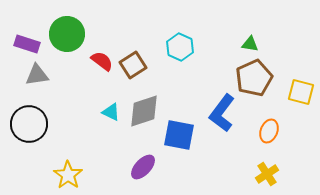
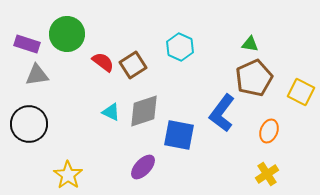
red semicircle: moved 1 px right, 1 px down
yellow square: rotated 12 degrees clockwise
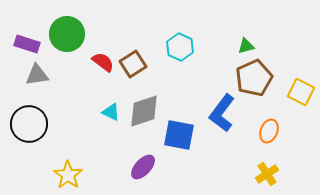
green triangle: moved 4 px left, 2 px down; rotated 24 degrees counterclockwise
brown square: moved 1 px up
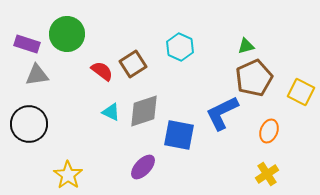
red semicircle: moved 1 px left, 9 px down
blue L-shape: rotated 27 degrees clockwise
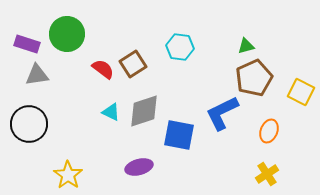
cyan hexagon: rotated 16 degrees counterclockwise
red semicircle: moved 1 px right, 2 px up
purple ellipse: moved 4 px left; rotated 32 degrees clockwise
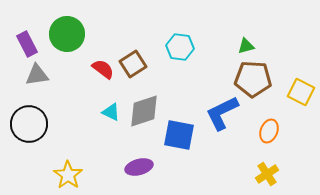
purple rectangle: rotated 45 degrees clockwise
brown pentagon: moved 1 px left, 1 px down; rotated 27 degrees clockwise
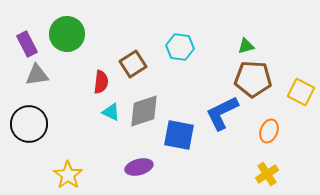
red semicircle: moved 2 px left, 13 px down; rotated 60 degrees clockwise
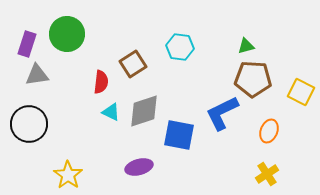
purple rectangle: rotated 45 degrees clockwise
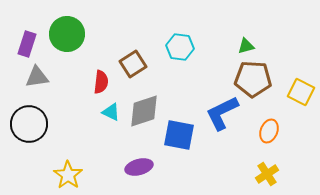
gray triangle: moved 2 px down
